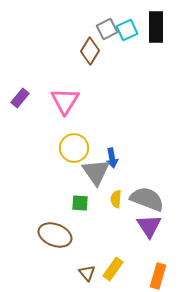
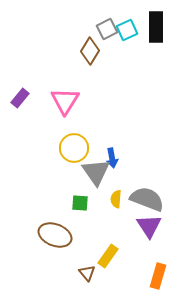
yellow rectangle: moved 5 px left, 13 px up
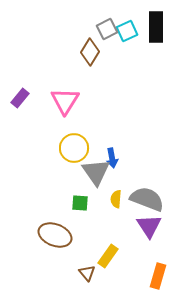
cyan square: moved 1 px down
brown diamond: moved 1 px down
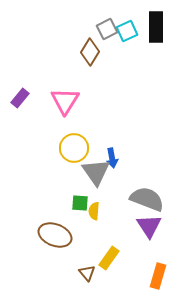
yellow semicircle: moved 22 px left, 12 px down
yellow rectangle: moved 1 px right, 2 px down
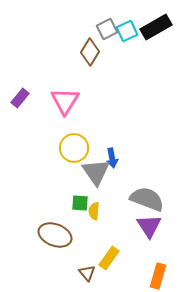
black rectangle: rotated 60 degrees clockwise
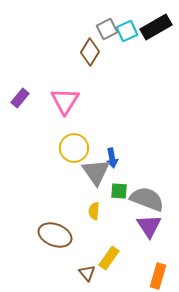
green square: moved 39 px right, 12 px up
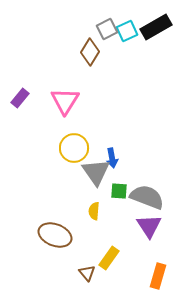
gray semicircle: moved 2 px up
